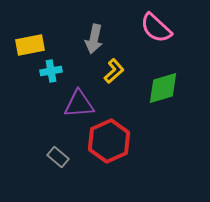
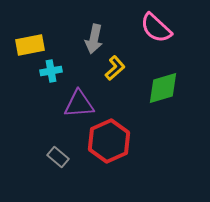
yellow L-shape: moved 1 px right, 3 px up
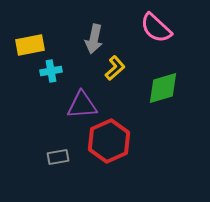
purple triangle: moved 3 px right, 1 px down
gray rectangle: rotated 50 degrees counterclockwise
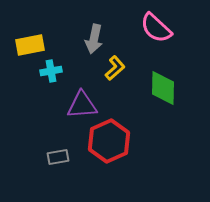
green diamond: rotated 72 degrees counterclockwise
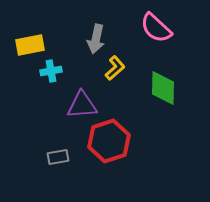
gray arrow: moved 2 px right
red hexagon: rotated 6 degrees clockwise
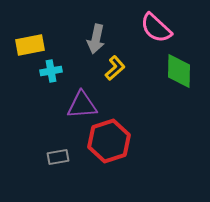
green diamond: moved 16 px right, 17 px up
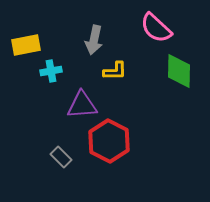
gray arrow: moved 2 px left, 1 px down
yellow rectangle: moved 4 px left
yellow L-shape: moved 3 px down; rotated 40 degrees clockwise
red hexagon: rotated 15 degrees counterclockwise
gray rectangle: moved 3 px right; rotated 55 degrees clockwise
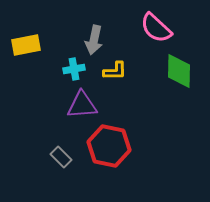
cyan cross: moved 23 px right, 2 px up
red hexagon: moved 5 px down; rotated 15 degrees counterclockwise
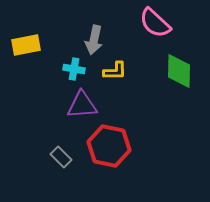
pink semicircle: moved 1 px left, 5 px up
cyan cross: rotated 20 degrees clockwise
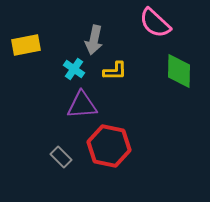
cyan cross: rotated 25 degrees clockwise
